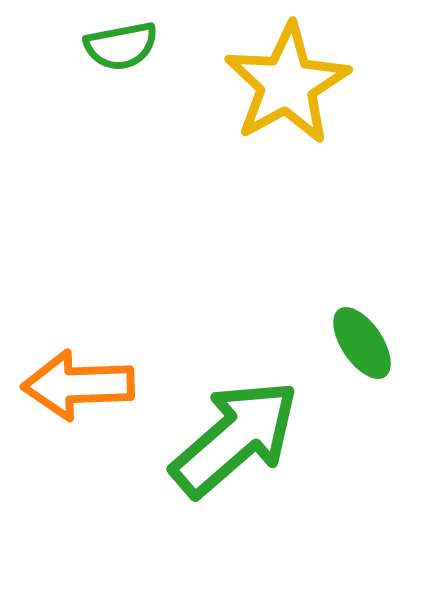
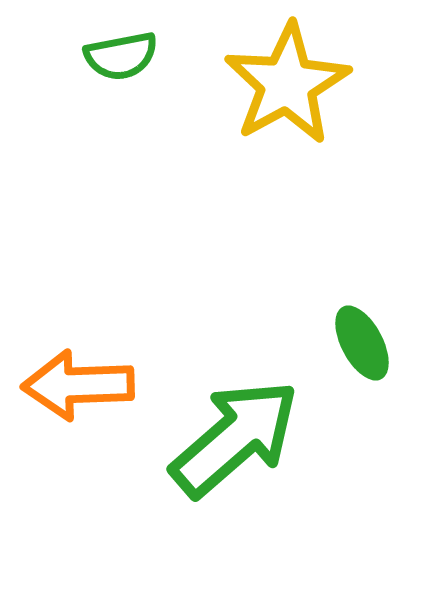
green semicircle: moved 10 px down
green ellipse: rotated 6 degrees clockwise
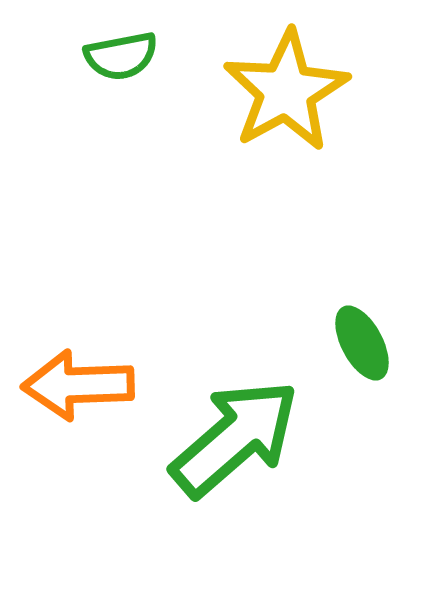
yellow star: moved 1 px left, 7 px down
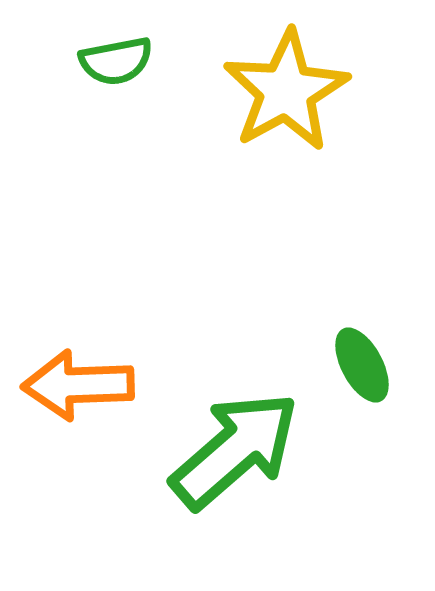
green semicircle: moved 5 px left, 5 px down
green ellipse: moved 22 px down
green arrow: moved 12 px down
